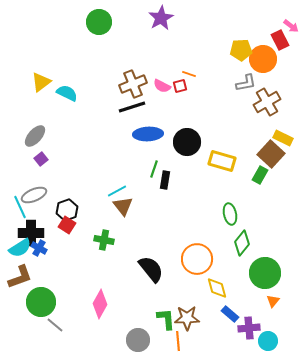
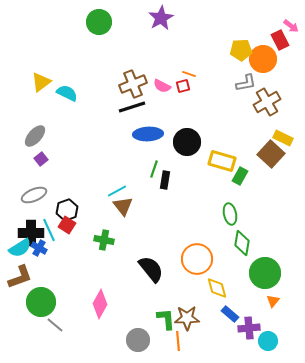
red square at (180, 86): moved 3 px right
green rectangle at (260, 175): moved 20 px left, 1 px down
cyan line at (20, 207): moved 29 px right, 23 px down
green diamond at (242, 243): rotated 30 degrees counterclockwise
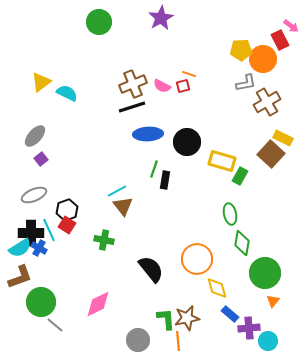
pink diamond at (100, 304): moved 2 px left; rotated 36 degrees clockwise
brown star at (187, 318): rotated 10 degrees counterclockwise
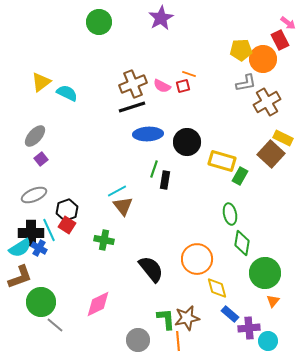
pink arrow at (291, 26): moved 3 px left, 3 px up
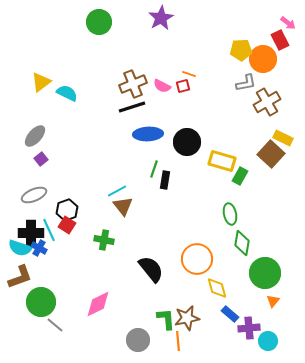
cyan semicircle at (20, 248): rotated 50 degrees clockwise
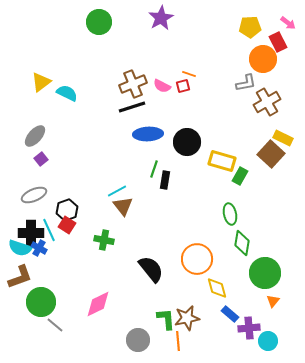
red rectangle at (280, 40): moved 2 px left, 2 px down
yellow pentagon at (241, 50): moved 9 px right, 23 px up
